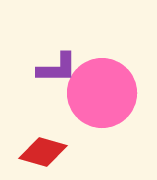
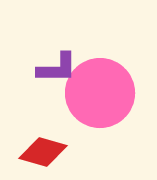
pink circle: moved 2 px left
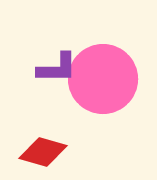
pink circle: moved 3 px right, 14 px up
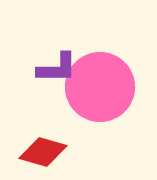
pink circle: moved 3 px left, 8 px down
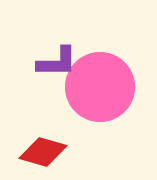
purple L-shape: moved 6 px up
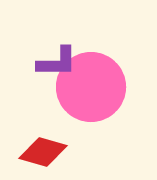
pink circle: moved 9 px left
